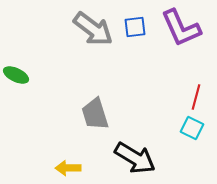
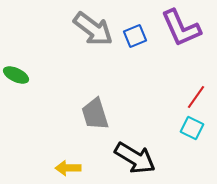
blue square: moved 9 px down; rotated 15 degrees counterclockwise
red line: rotated 20 degrees clockwise
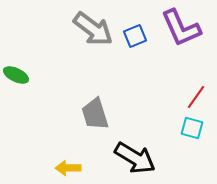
cyan square: rotated 10 degrees counterclockwise
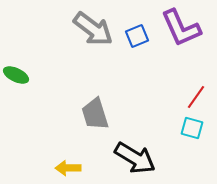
blue square: moved 2 px right
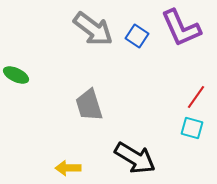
blue square: rotated 35 degrees counterclockwise
gray trapezoid: moved 6 px left, 9 px up
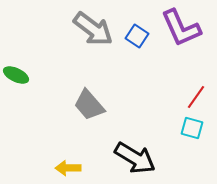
gray trapezoid: rotated 24 degrees counterclockwise
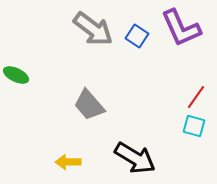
cyan square: moved 2 px right, 2 px up
yellow arrow: moved 6 px up
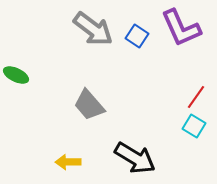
cyan square: rotated 15 degrees clockwise
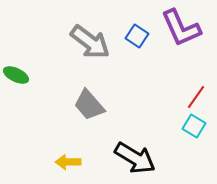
gray arrow: moved 3 px left, 13 px down
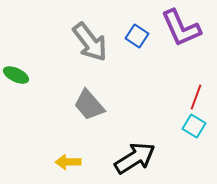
gray arrow: rotated 15 degrees clockwise
red line: rotated 15 degrees counterclockwise
black arrow: rotated 63 degrees counterclockwise
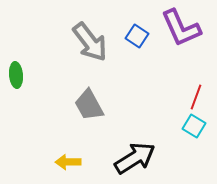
green ellipse: rotated 60 degrees clockwise
gray trapezoid: rotated 12 degrees clockwise
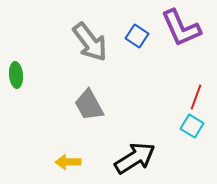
cyan square: moved 2 px left
